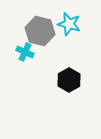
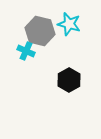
cyan cross: moved 1 px right, 1 px up
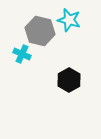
cyan star: moved 4 px up
cyan cross: moved 4 px left, 3 px down
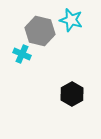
cyan star: moved 2 px right
black hexagon: moved 3 px right, 14 px down
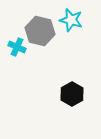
cyan cross: moved 5 px left, 7 px up
